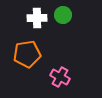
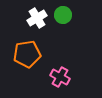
white cross: rotated 30 degrees counterclockwise
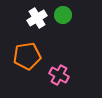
orange pentagon: moved 2 px down
pink cross: moved 1 px left, 2 px up
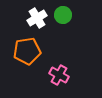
orange pentagon: moved 5 px up
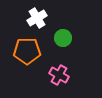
green circle: moved 23 px down
orange pentagon: rotated 8 degrees clockwise
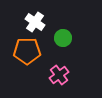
white cross: moved 2 px left, 4 px down; rotated 24 degrees counterclockwise
pink cross: rotated 24 degrees clockwise
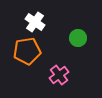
green circle: moved 15 px right
orange pentagon: rotated 8 degrees counterclockwise
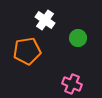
white cross: moved 10 px right, 2 px up
pink cross: moved 13 px right, 9 px down; rotated 30 degrees counterclockwise
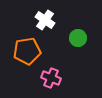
pink cross: moved 21 px left, 6 px up
